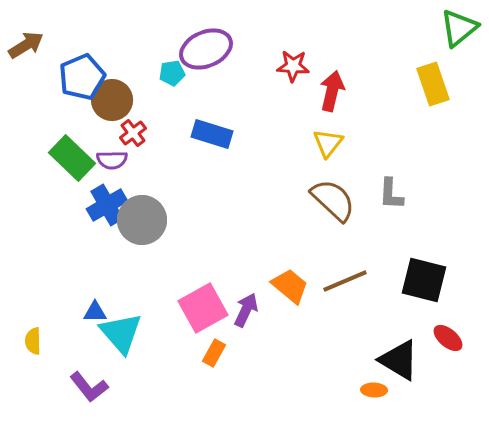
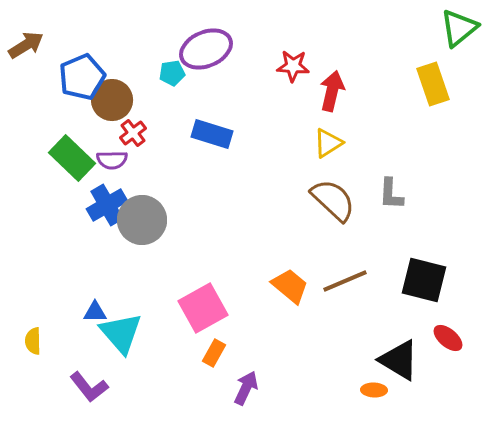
yellow triangle: rotated 20 degrees clockwise
purple arrow: moved 78 px down
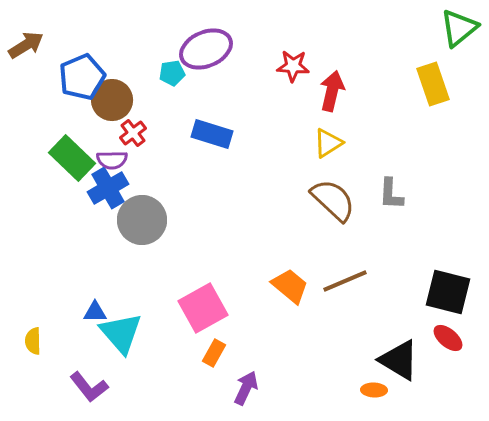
blue cross: moved 1 px right, 17 px up
black square: moved 24 px right, 12 px down
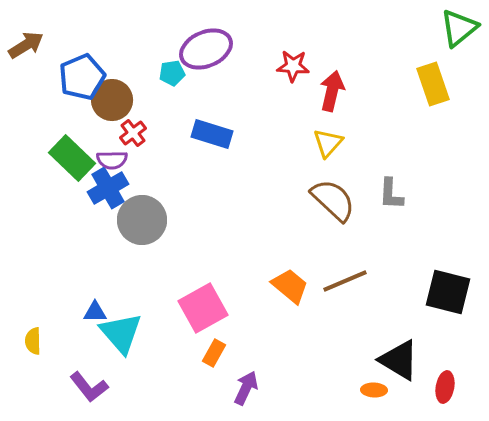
yellow triangle: rotated 16 degrees counterclockwise
red ellipse: moved 3 px left, 49 px down; rotated 60 degrees clockwise
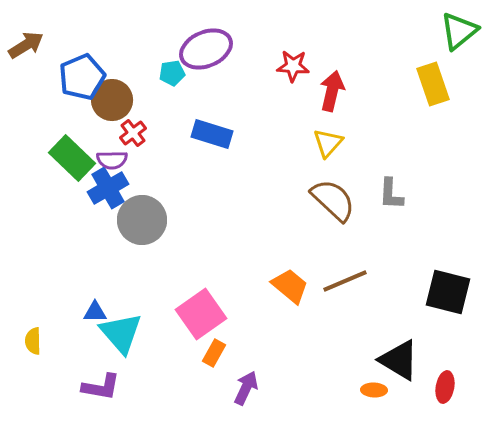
green triangle: moved 3 px down
pink square: moved 2 px left, 6 px down; rotated 6 degrees counterclockwise
purple L-shape: moved 12 px right; rotated 42 degrees counterclockwise
